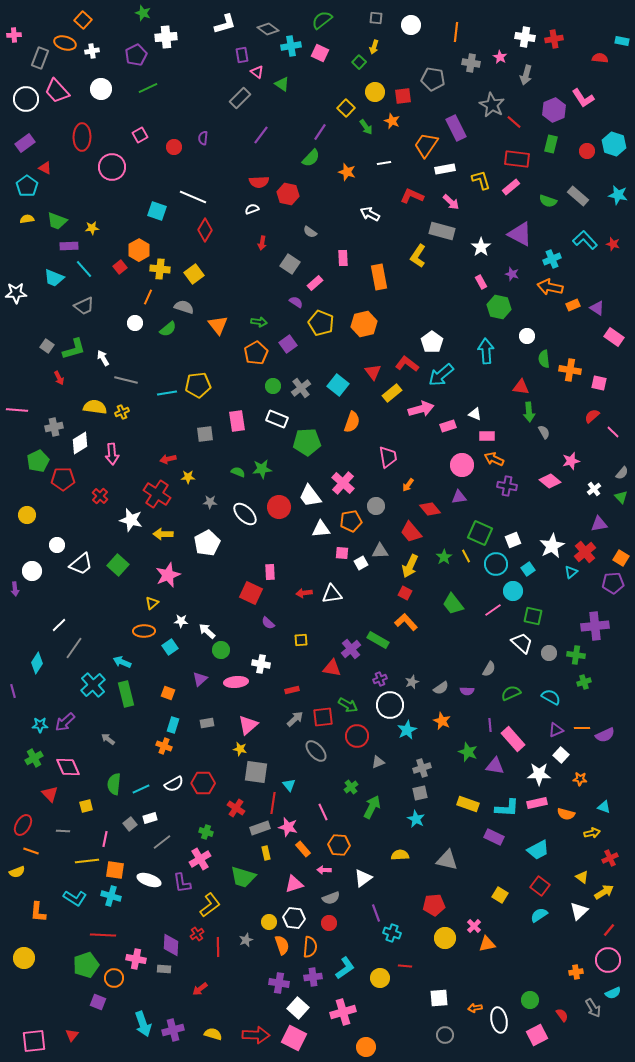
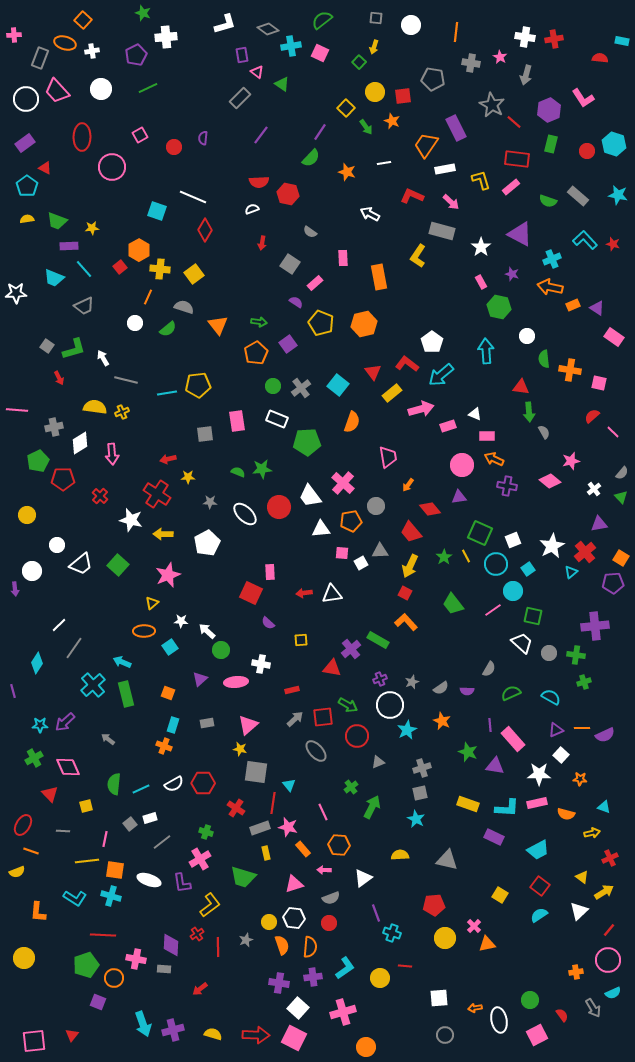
purple hexagon at (554, 110): moved 5 px left
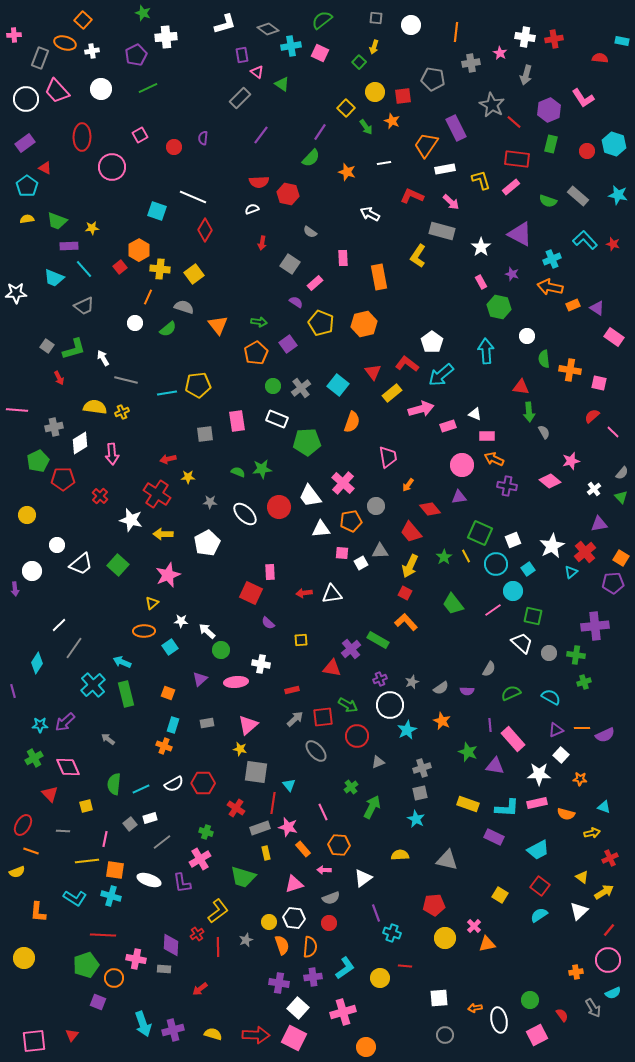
pink star at (500, 57): moved 4 px up
gray cross at (471, 63): rotated 18 degrees counterclockwise
yellow L-shape at (210, 905): moved 8 px right, 6 px down
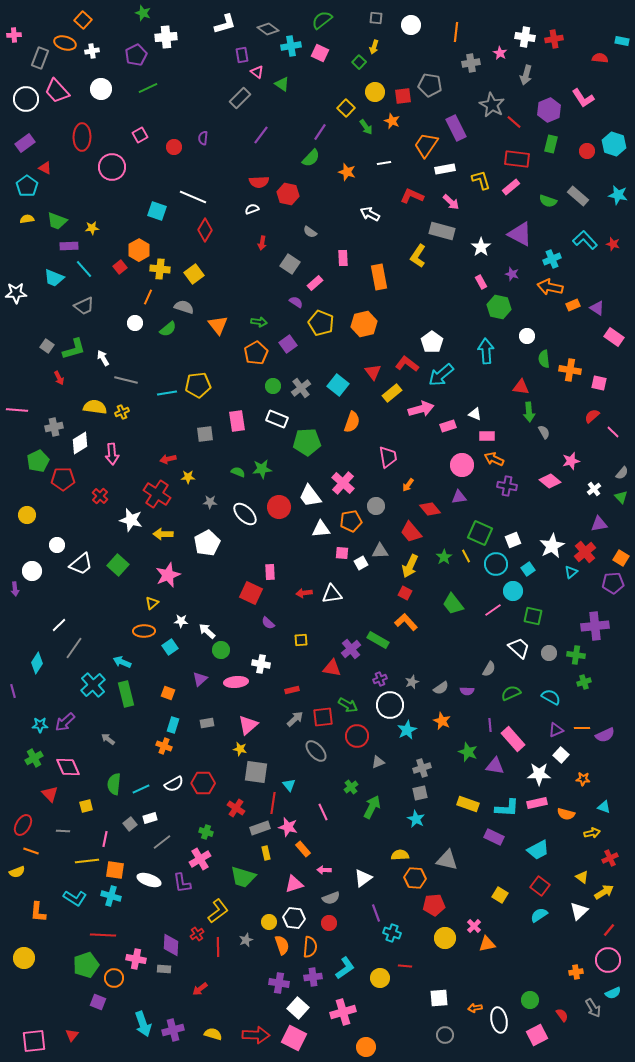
gray pentagon at (433, 79): moved 3 px left, 6 px down
white trapezoid at (522, 643): moved 3 px left, 5 px down
orange star at (580, 779): moved 3 px right
orange hexagon at (339, 845): moved 76 px right, 33 px down
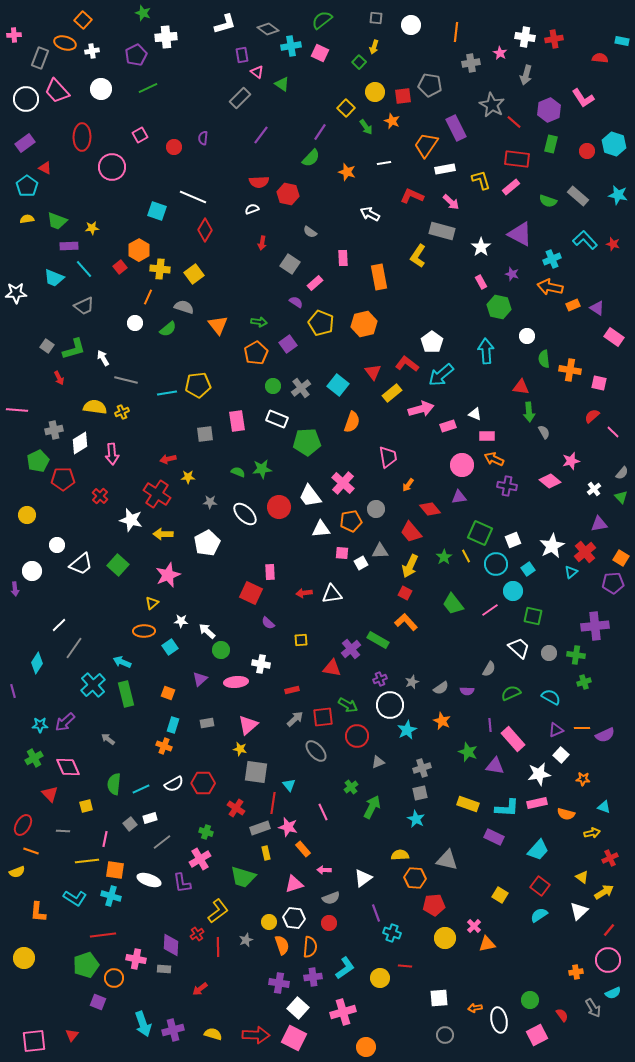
gray cross at (54, 427): moved 3 px down
gray circle at (376, 506): moved 3 px down
pink line at (493, 610): moved 3 px left
white star at (539, 774): rotated 10 degrees counterclockwise
cyan trapezoid at (538, 850): rotated 20 degrees counterclockwise
red line at (103, 935): rotated 10 degrees counterclockwise
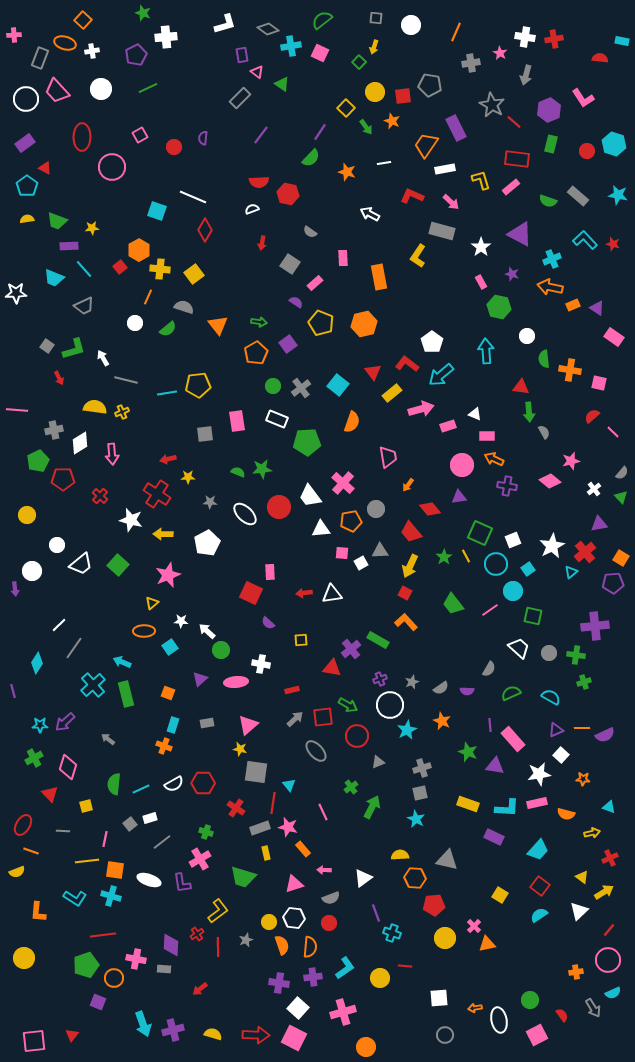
orange line at (456, 32): rotated 18 degrees clockwise
pink diamond at (68, 767): rotated 40 degrees clockwise
cyan triangle at (604, 807): moved 5 px right
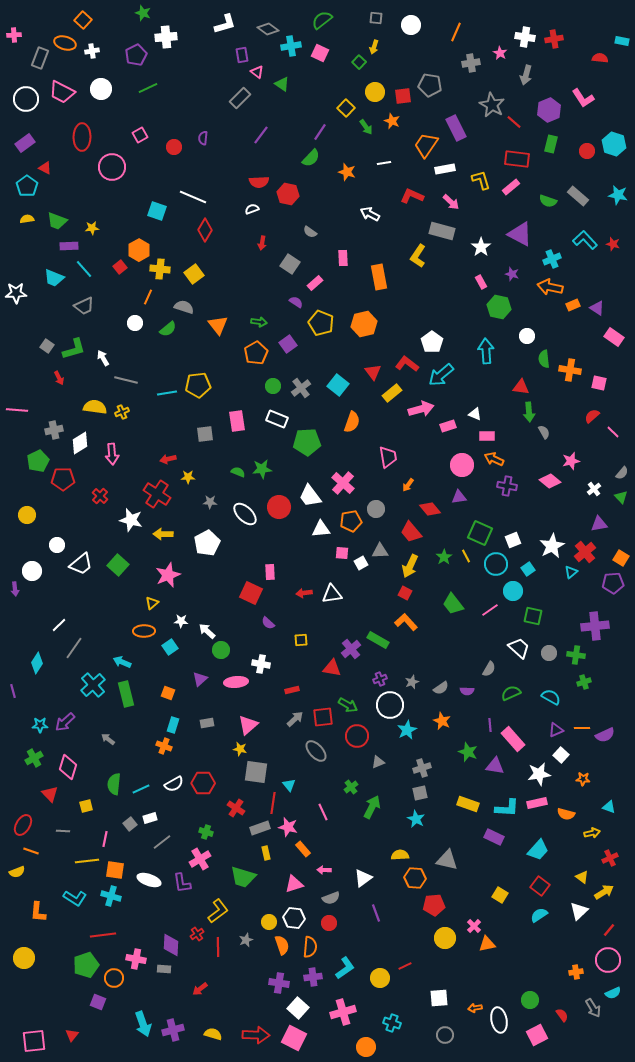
pink trapezoid at (57, 91): moved 5 px right, 1 px down; rotated 20 degrees counterclockwise
cyan cross at (392, 933): moved 90 px down
red line at (405, 966): rotated 32 degrees counterclockwise
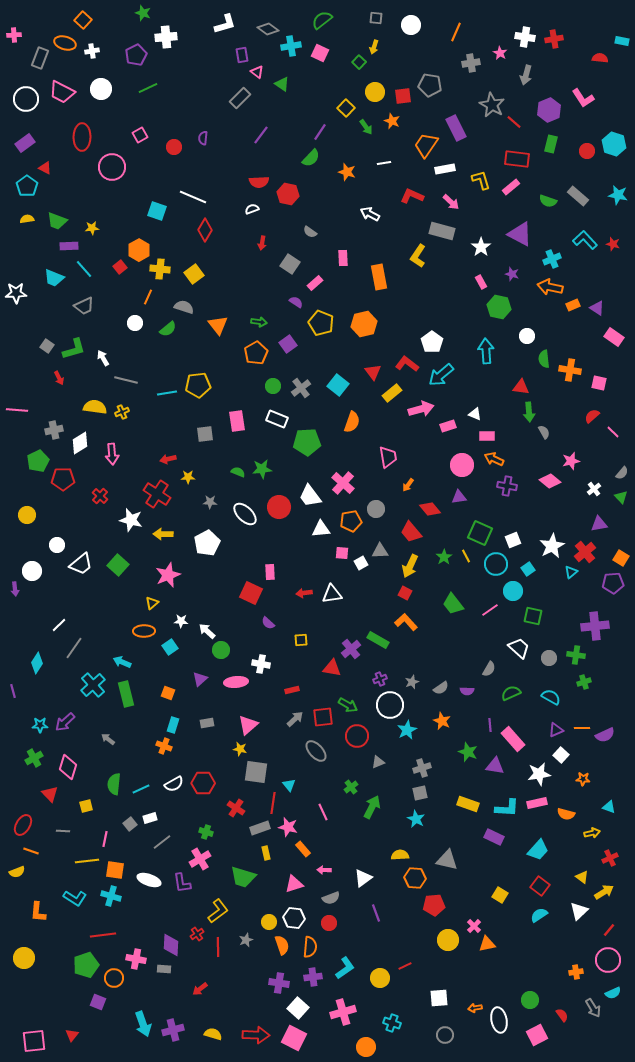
gray circle at (549, 653): moved 5 px down
yellow circle at (445, 938): moved 3 px right, 2 px down
